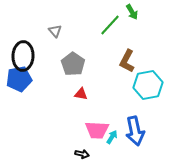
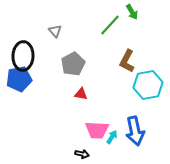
gray pentagon: rotated 10 degrees clockwise
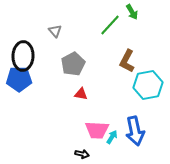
blue pentagon: rotated 10 degrees clockwise
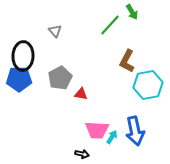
gray pentagon: moved 13 px left, 14 px down
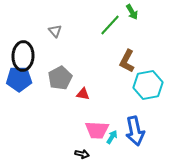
red triangle: moved 2 px right
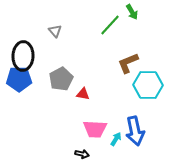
brown L-shape: moved 1 px right, 2 px down; rotated 40 degrees clockwise
gray pentagon: moved 1 px right, 1 px down
cyan hexagon: rotated 12 degrees clockwise
pink trapezoid: moved 2 px left, 1 px up
cyan arrow: moved 4 px right, 2 px down
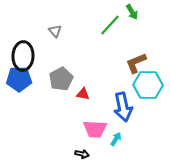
brown L-shape: moved 8 px right
blue arrow: moved 12 px left, 24 px up
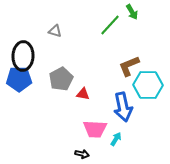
gray triangle: rotated 32 degrees counterclockwise
brown L-shape: moved 7 px left, 3 px down
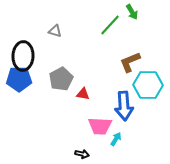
brown L-shape: moved 1 px right, 4 px up
blue arrow: moved 1 px right, 1 px up; rotated 8 degrees clockwise
pink trapezoid: moved 5 px right, 3 px up
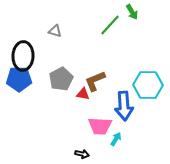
brown L-shape: moved 35 px left, 19 px down
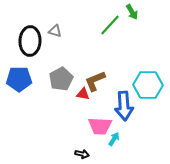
black ellipse: moved 7 px right, 15 px up
cyan arrow: moved 2 px left
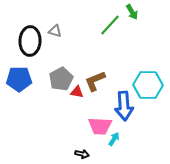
red triangle: moved 6 px left, 2 px up
